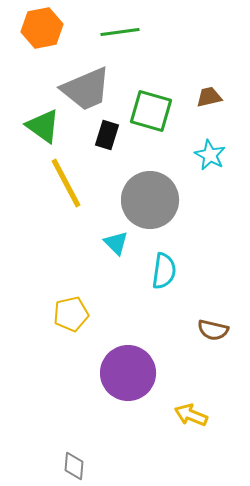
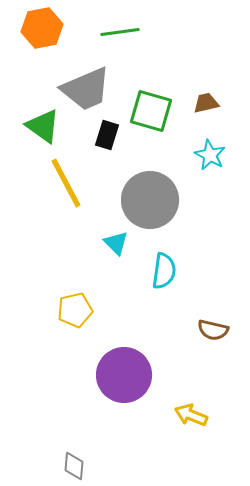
brown trapezoid: moved 3 px left, 6 px down
yellow pentagon: moved 4 px right, 4 px up
purple circle: moved 4 px left, 2 px down
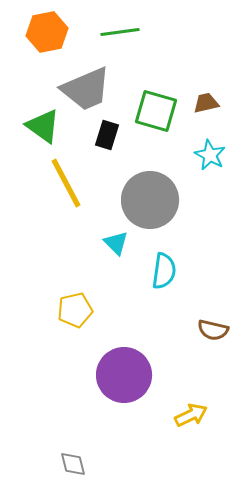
orange hexagon: moved 5 px right, 4 px down
green square: moved 5 px right
yellow arrow: rotated 132 degrees clockwise
gray diamond: moved 1 px left, 2 px up; rotated 20 degrees counterclockwise
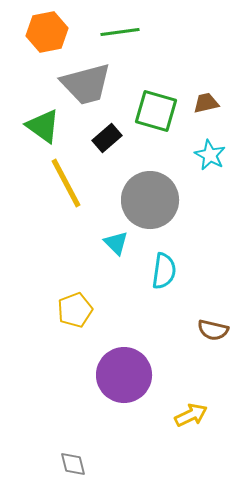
gray trapezoid: moved 5 px up; rotated 8 degrees clockwise
black rectangle: moved 3 px down; rotated 32 degrees clockwise
yellow pentagon: rotated 8 degrees counterclockwise
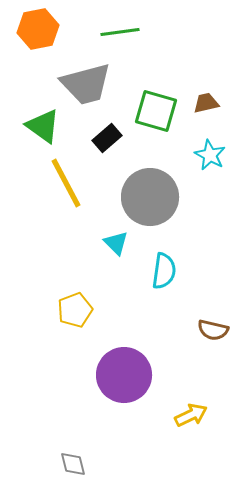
orange hexagon: moved 9 px left, 3 px up
gray circle: moved 3 px up
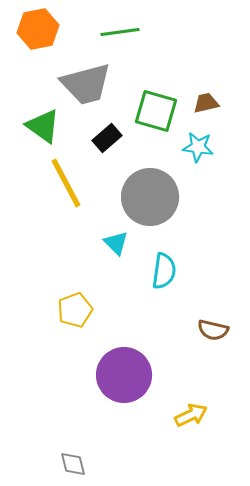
cyan star: moved 12 px left, 8 px up; rotated 20 degrees counterclockwise
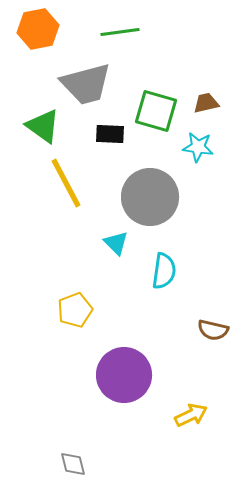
black rectangle: moved 3 px right, 4 px up; rotated 44 degrees clockwise
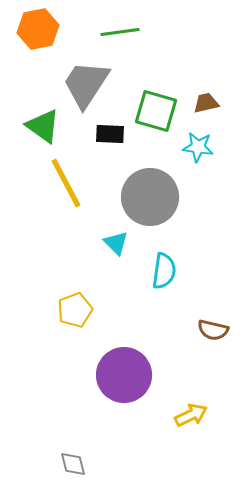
gray trapezoid: rotated 138 degrees clockwise
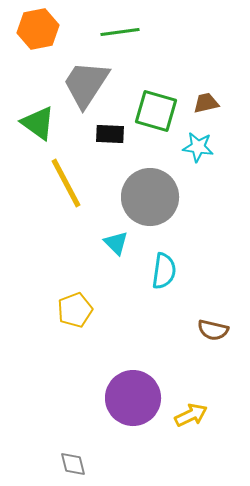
green triangle: moved 5 px left, 3 px up
purple circle: moved 9 px right, 23 px down
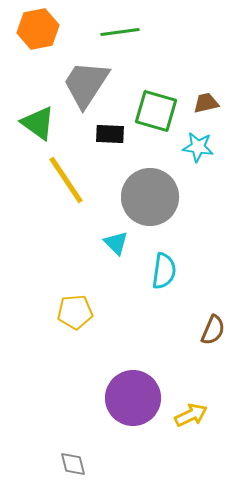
yellow line: moved 3 px up; rotated 6 degrees counterclockwise
yellow pentagon: moved 2 px down; rotated 16 degrees clockwise
brown semicircle: rotated 80 degrees counterclockwise
